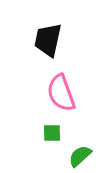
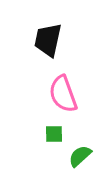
pink semicircle: moved 2 px right, 1 px down
green square: moved 2 px right, 1 px down
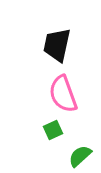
black trapezoid: moved 9 px right, 5 px down
green square: moved 1 px left, 4 px up; rotated 24 degrees counterclockwise
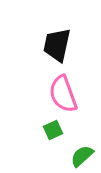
green semicircle: moved 2 px right
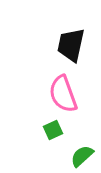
black trapezoid: moved 14 px right
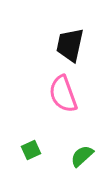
black trapezoid: moved 1 px left
green square: moved 22 px left, 20 px down
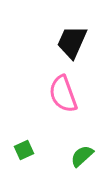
black trapezoid: moved 2 px right, 3 px up; rotated 12 degrees clockwise
green square: moved 7 px left
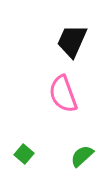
black trapezoid: moved 1 px up
green square: moved 4 px down; rotated 24 degrees counterclockwise
